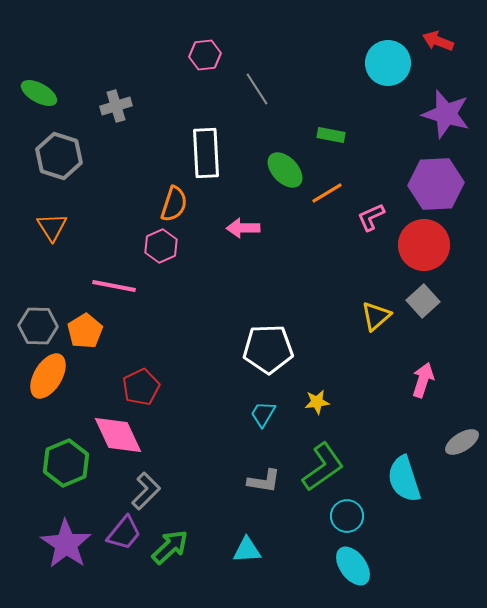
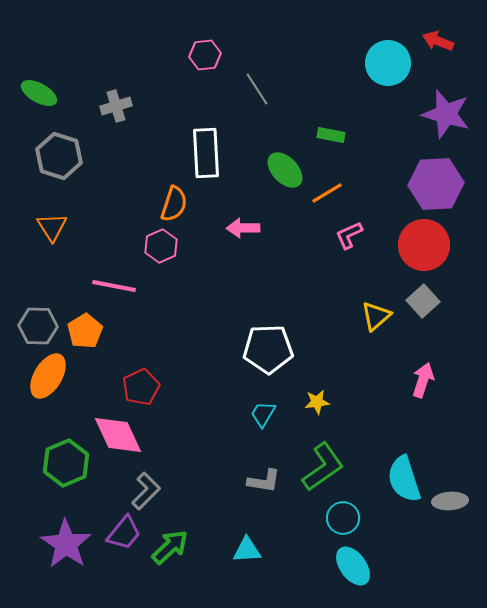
pink L-shape at (371, 217): moved 22 px left, 18 px down
gray ellipse at (462, 442): moved 12 px left, 59 px down; rotated 28 degrees clockwise
cyan circle at (347, 516): moved 4 px left, 2 px down
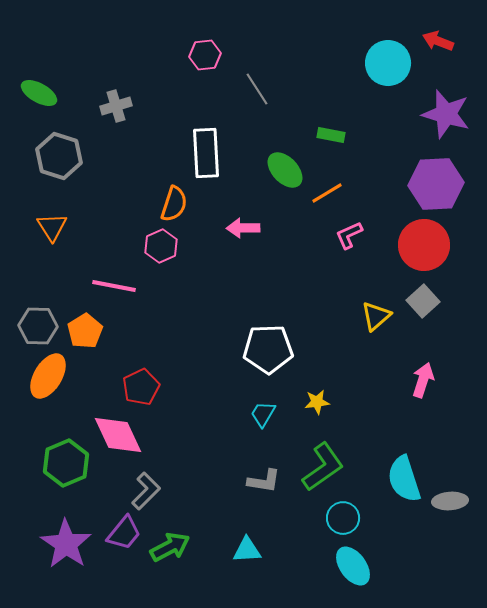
green arrow at (170, 547): rotated 15 degrees clockwise
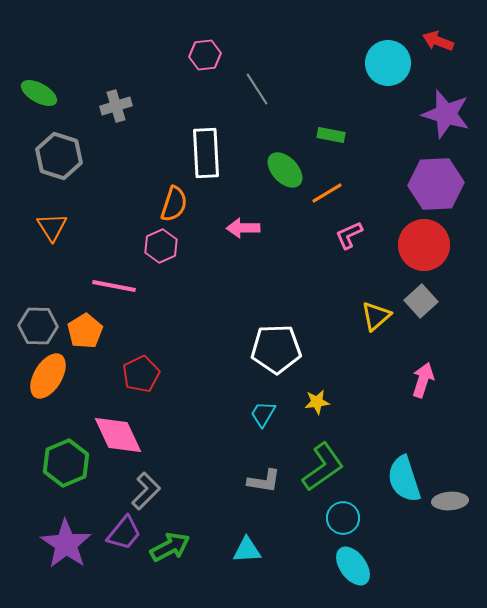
gray square at (423, 301): moved 2 px left
white pentagon at (268, 349): moved 8 px right
red pentagon at (141, 387): moved 13 px up
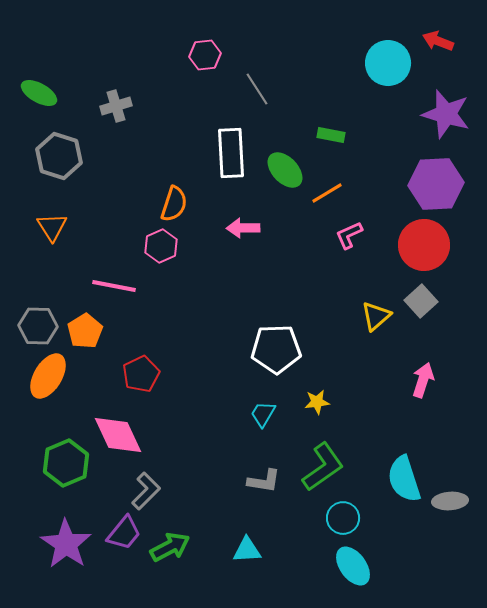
white rectangle at (206, 153): moved 25 px right
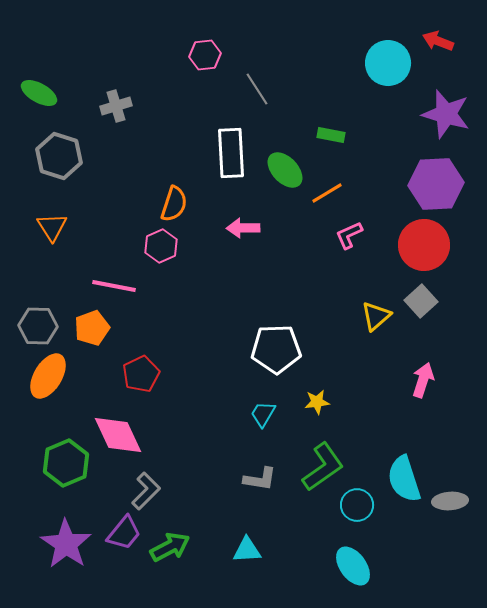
orange pentagon at (85, 331): moved 7 px right, 3 px up; rotated 12 degrees clockwise
gray L-shape at (264, 481): moved 4 px left, 2 px up
cyan circle at (343, 518): moved 14 px right, 13 px up
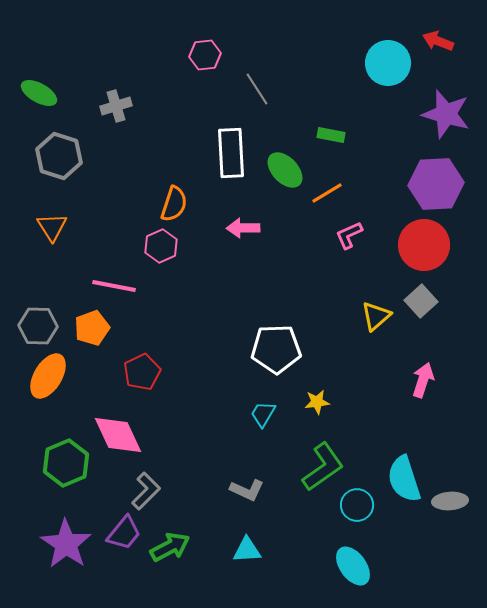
red pentagon at (141, 374): moved 1 px right, 2 px up
gray L-shape at (260, 479): moved 13 px left, 11 px down; rotated 16 degrees clockwise
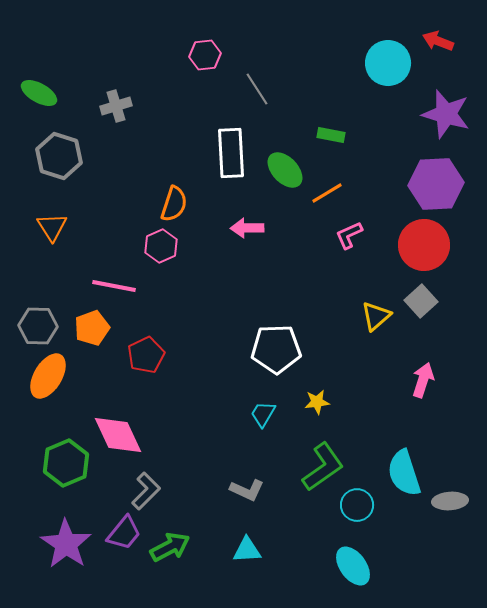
pink arrow at (243, 228): moved 4 px right
red pentagon at (142, 372): moved 4 px right, 17 px up
cyan semicircle at (404, 479): moved 6 px up
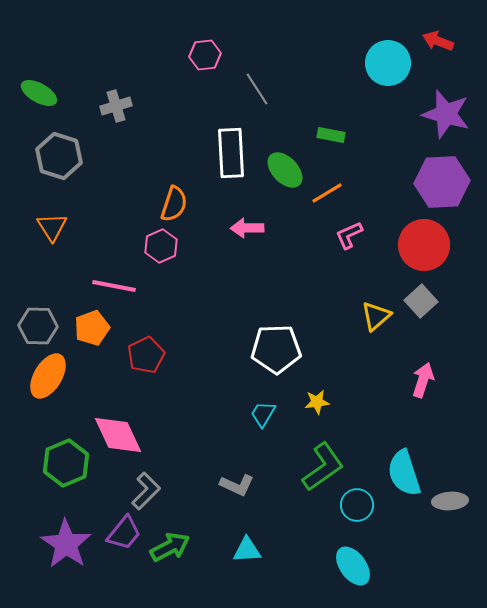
purple hexagon at (436, 184): moved 6 px right, 2 px up
gray L-shape at (247, 490): moved 10 px left, 5 px up
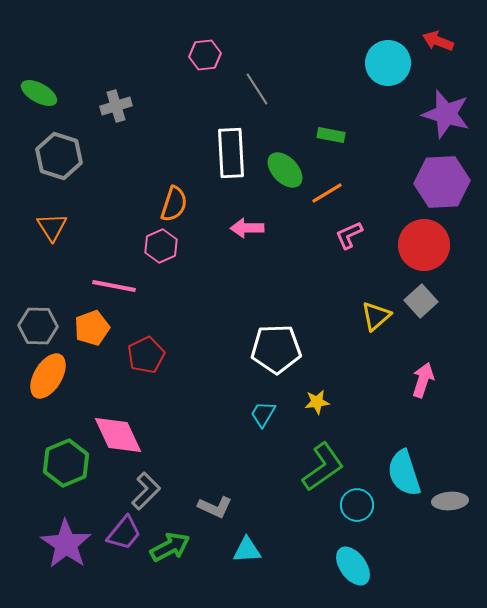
gray L-shape at (237, 485): moved 22 px left, 22 px down
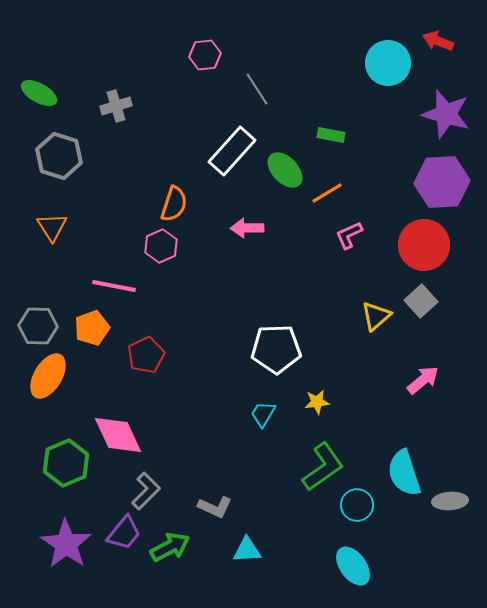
white rectangle at (231, 153): moved 1 px right, 2 px up; rotated 45 degrees clockwise
pink arrow at (423, 380): rotated 32 degrees clockwise
